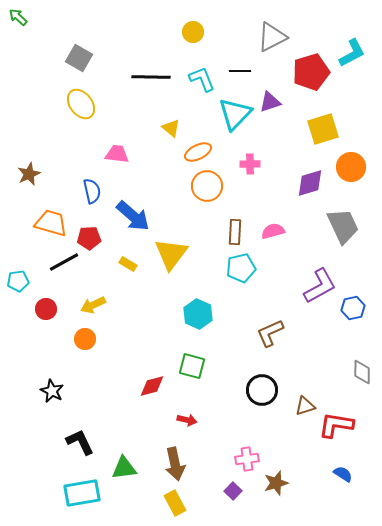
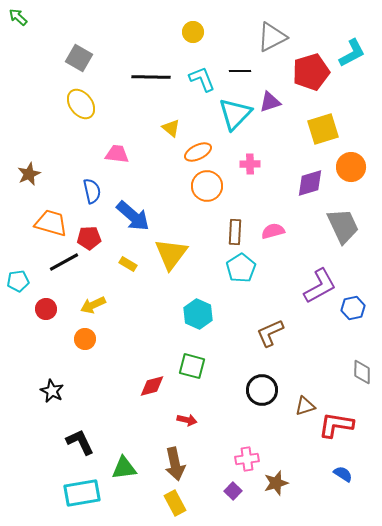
cyan pentagon at (241, 268): rotated 20 degrees counterclockwise
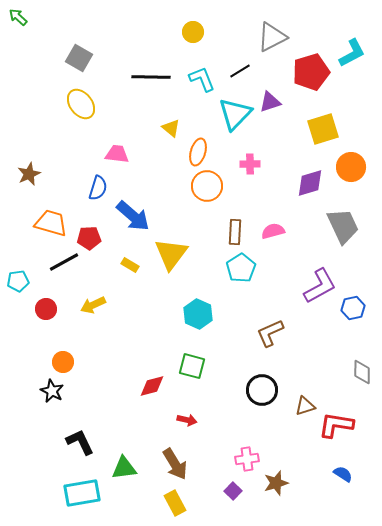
black line at (240, 71): rotated 30 degrees counterclockwise
orange ellipse at (198, 152): rotated 48 degrees counterclockwise
blue semicircle at (92, 191): moved 6 px right, 3 px up; rotated 30 degrees clockwise
yellow rectangle at (128, 264): moved 2 px right, 1 px down
orange circle at (85, 339): moved 22 px left, 23 px down
brown arrow at (175, 464): rotated 20 degrees counterclockwise
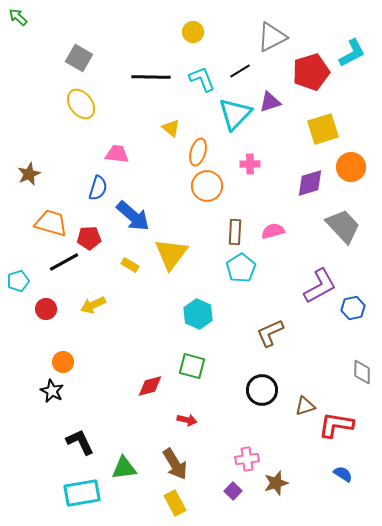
gray trapezoid at (343, 226): rotated 18 degrees counterclockwise
cyan pentagon at (18, 281): rotated 10 degrees counterclockwise
red diamond at (152, 386): moved 2 px left
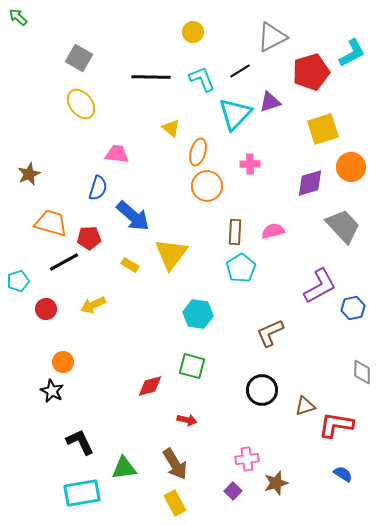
cyan hexagon at (198, 314): rotated 16 degrees counterclockwise
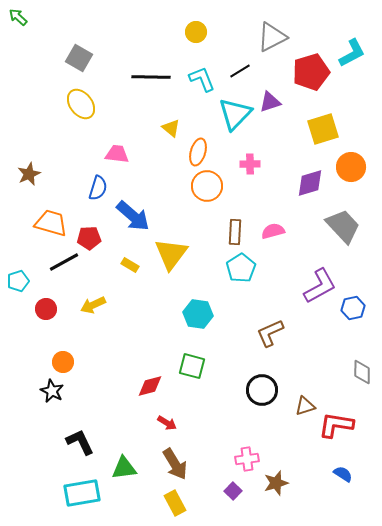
yellow circle at (193, 32): moved 3 px right
red arrow at (187, 420): moved 20 px left, 3 px down; rotated 18 degrees clockwise
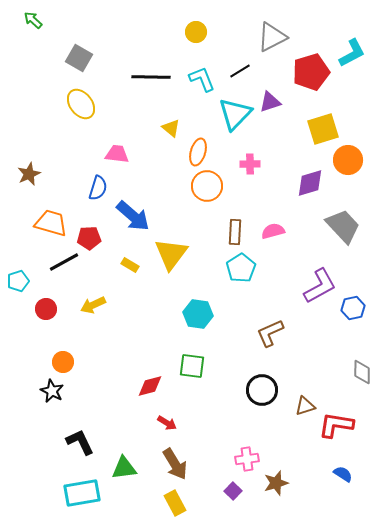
green arrow at (18, 17): moved 15 px right, 3 px down
orange circle at (351, 167): moved 3 px left, 7 px up
green square at (192, 366): rotated 8 degrees counterclockwise
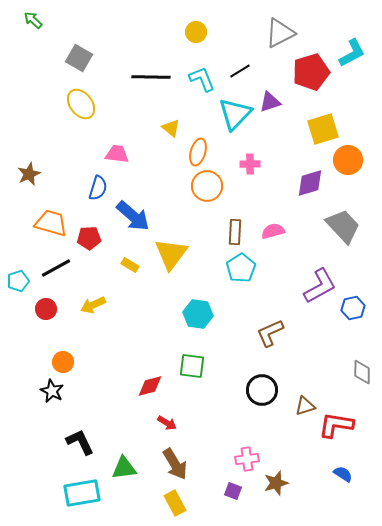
gray triangle at (272, 37): moved 8 px right, 4 px up
black line at (64, 262): moved 8 px left, 6 px down
purple square at (233, 491): rotated 24 degrees counterclockwise
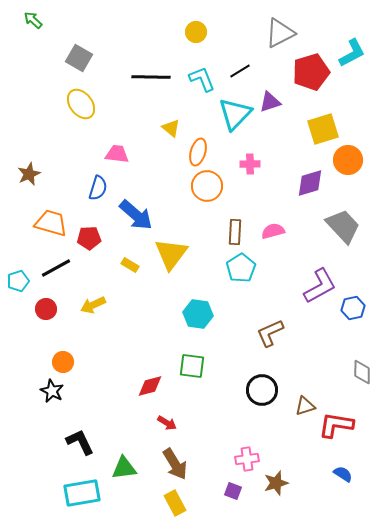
blue arrow at (133, 216): moved 3 px right, 1 px up
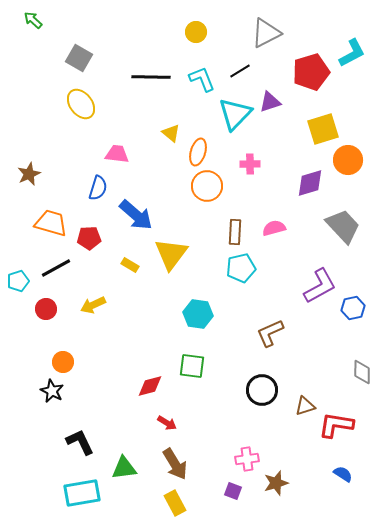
gray triangle at (280, 33): moved 14 px left
yellow triangle at (171, 128): moved 5 px down
pink semicircle at (273, 231): moved 1 px right, 3 px up
cyan pentagon at (241, 268): rotated 20 degrees clockwise
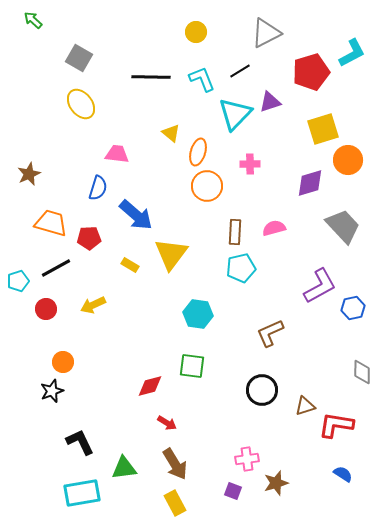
black star at (52, 391): rotated 25 degrees clockwise
